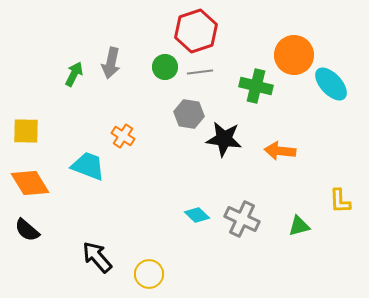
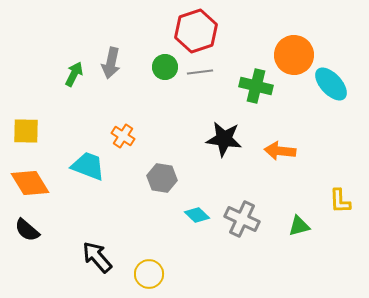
gray hexagon: moved 27 px left, 64 px down
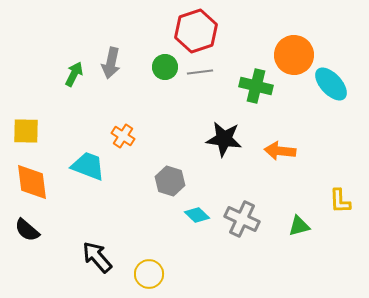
gray hexagon: moved 8 px right, 3 px down; rotated 8 degrees clockwise
orange diamond: moved 2 px right, 1 px up; rotated 24 degrees clockwise
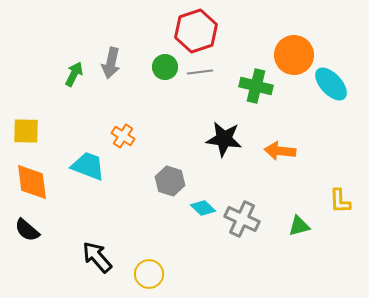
cyan diamond: moved 6 px right, 7 px up
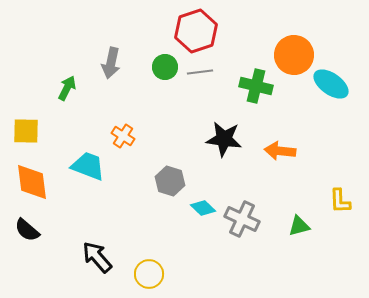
green arrow: moved 7 px left, 14 px down
cyan ellipse: rotated 12 degrees counterclockwise
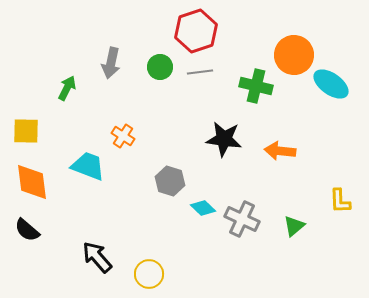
green circle: moved 5 px left
green triangle: moved 5 px left; rotated 25 degrees counterclockwise
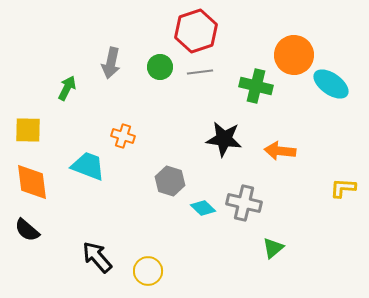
yellow square: moved 2 px right, 1 px up
orange cross: rotated 15 degrees counterclockwise
yellow L-shape: moved 3 px right, 13 px up; rotated 96 degrees clockwise
gray cross: moved 2 px right, 16 px up; rotated 12 degrees counterclockwise
green triangle: moved 21 px left, 22 px down
yellow circle: moved 1 px left, 3 px up
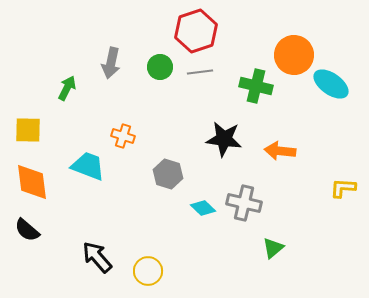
gray hexagon: moved 2 px left, 7 px up
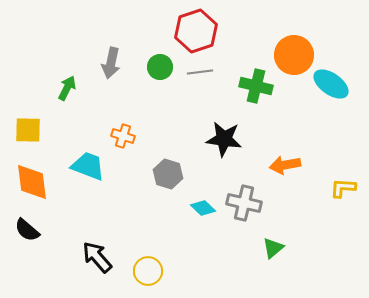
orange arrow: moved 5 px right, 14 px down; rotated 16 degrees counterclockwise
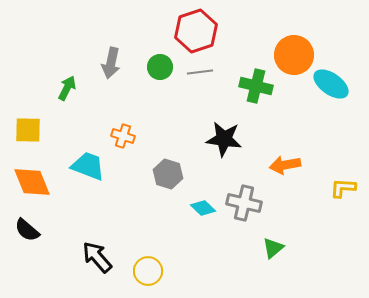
orange diamond: rotated 15 degrees counterclockwise
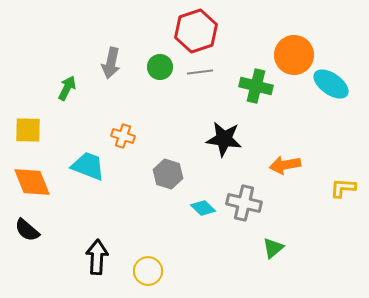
black arrow: rotated 44 degrees clockwise
